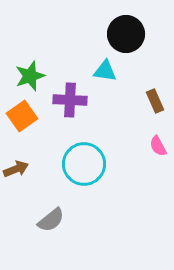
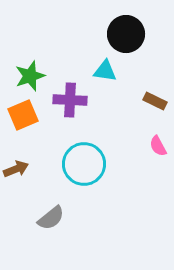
brown rectangle: rotated 40 degrees counterclockwise
orange square: moved 1 px right, 1 px up; rotated 12 degrees clockwise
gray semicircle: moved 2 px up
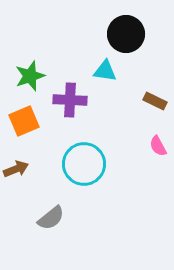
orange square: moved 1 px right, 6 px down
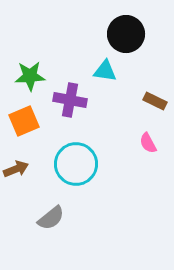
green star: rotated 16 degrees clockwise
purple cross: rotated 8 degrees clockwise
pink semicircle: moved 10 px left, 3 px up
cyan circle: moved 8 px left
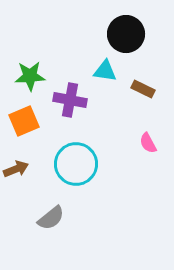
brown rectangle: moved 12 px left, 12 px up
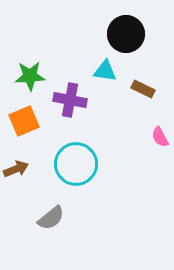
pink semicircle: moved 12 px right, 6 px up
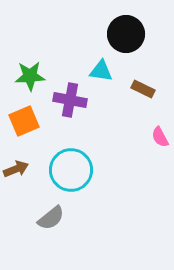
cyan triangle: moved 4 px left
cyan circle: moved 5 px left, 6 px down
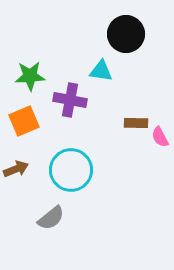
brown rectangle: moved 7 px left, 34 px down; rotated 25 degrees counterclockwise
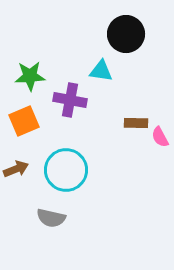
cyan circle: moved 5 px left
gray semicircle: rotated 52 degrees clockwise
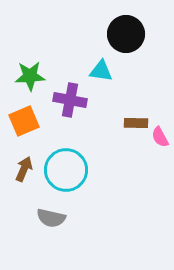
brown arrow: moved 8 px right; rotated 45 degrees counterclockwise
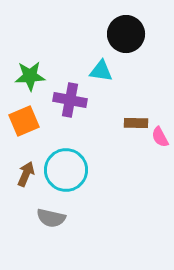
brown arrow: moved 2 px right, 5 px down
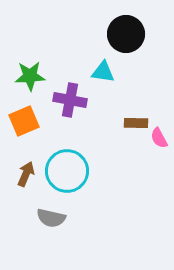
cyan triangle: moved 2 px right, 1 px down
pink semicircle: moved 1 px left, 1 px down
cyan circle: moved 1 px right, 1 px down
